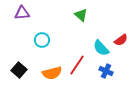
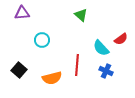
red semicircle: moved 1 px up
red line: rotated 30 degrees counterclockwise
orange semicircle: moved 5 px down
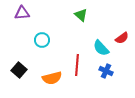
red semicircle: moved 1 px right, 1 px up
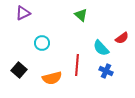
purple triangle: moved 1 px right; rotated 21 degrees counterclockwise
cyan circle: moved 3 px down
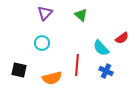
purple triangle: moved 22 px right; rotated 21 degrees counterclockwise
black square: rotated 28 degrees counterclockwise
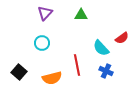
green triangle: rotated 40 degrees counterclockwise
red line: rotated 15 degrees counterclockwise
black square: moved 2 px down; rotated 28 degrees clockwise
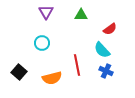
purple triangle: moved 1 px right, 1 px up; rotated 14 degrees counterclockwise
red semicircle: moved 12 px left, 9 px up
cyan semicircle: moved 1 px right, 2 px down
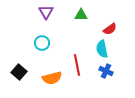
cyan semicircle: moved 1 px up; rotated 30 degrees clockwise
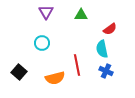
orange semicircle: moved 3 px right
